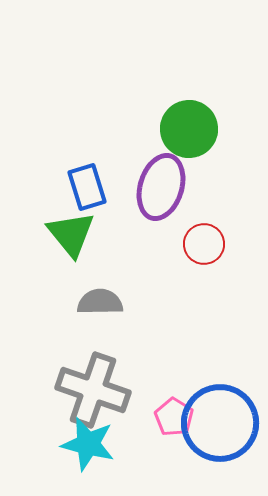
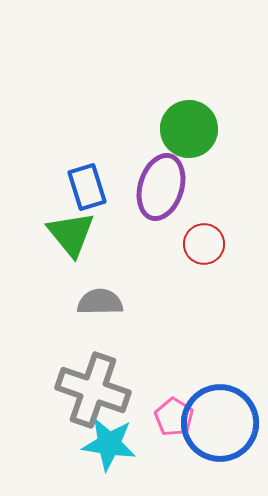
cyan star: moved 21 px right; rotated 6 degrees counterclockwise
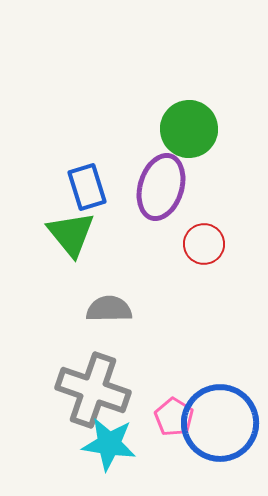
gray semicircle: moved 9 px right, 7 px down
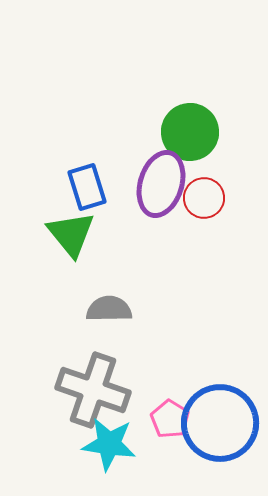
green circle: moved 1 px right, 3 px down
purple ellipse: moved 3 px up
red circle: moved 46 px up
pink pentagon: moved 4 px left, 2 px down
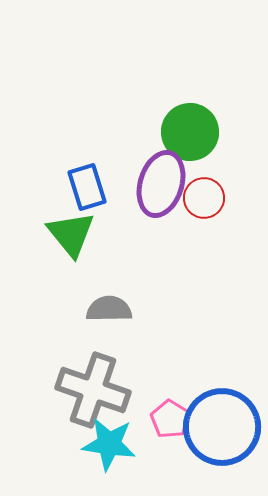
blue circle: moved 2 px right, 4 px down
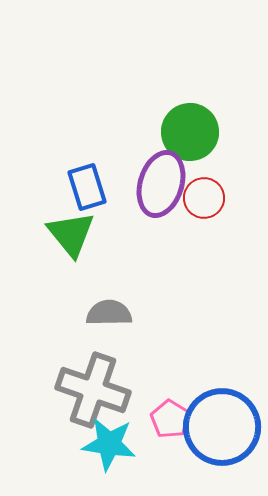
gray semicircle: moved 4 px down
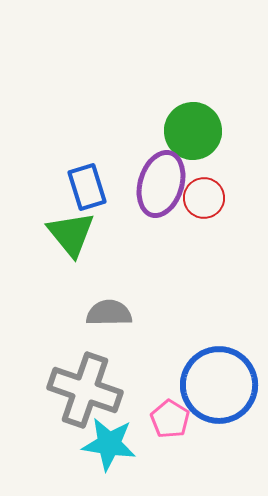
green circle: moved 3 px right, 1 px up
gray cross: moved 8 px left
blue circle: moved 3 px left, 42 px up
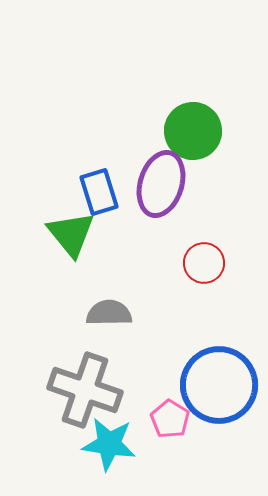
blue rectangle: moved 12 px right, 5 px down
red circle: moved 65 px down
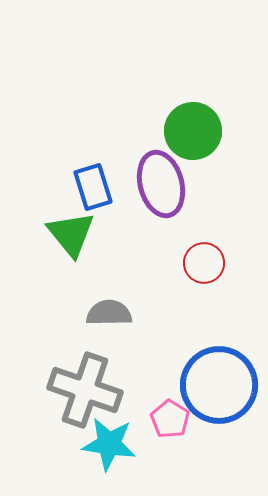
purple ellipse: rotated 32 degrees counterclockwise
blue rectangle: moved 6 px left, 5 px up
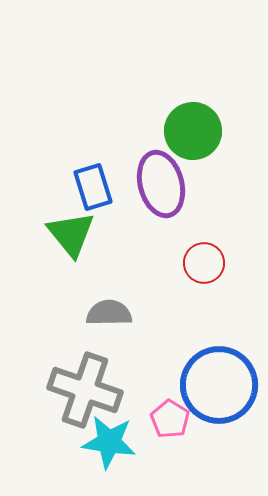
cyan star: moved 2 px up
